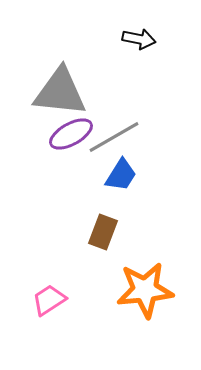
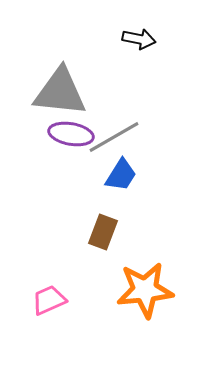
purple ellipse: rotated 39 degrees clockwise
pink trapezoid: rotated 9 degrees clockwise
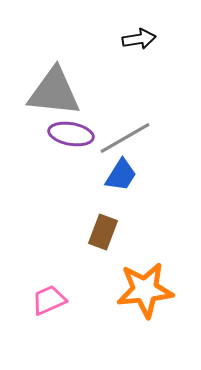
black arrow: rotated 20 degrees counterclockwise
gray triangle: moved 6 px left
gray line: moved 11 px right, 1 px down
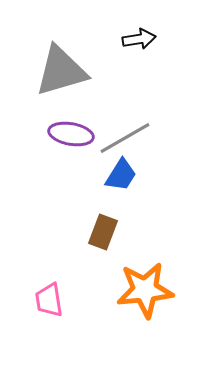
gray triangle: moved 7 px right, 21 px up; rotated 22 degrees counterclockwise
pink trapezoid: rotated 75 degrees counterclockwise
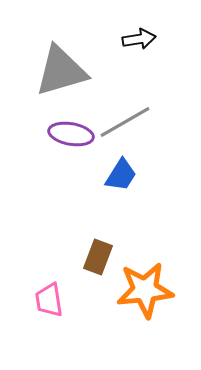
gray line: moved 16 px up
brown rectangle: moved 5 px left, 25 px down
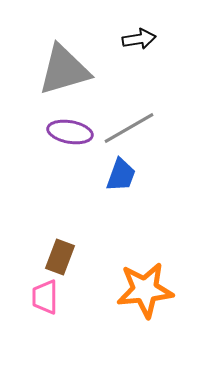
gray triangle: moved 3 px right, 1 px up
gray line: moved 4 px right, 6 px down
purple ellipse: moved 1 px left, 2 px up
blue trapezoid: rotated 12 degrees counterclockwise
brown rectangle: moved 38 px left
pink trapezoid: moved 4 px left, 3 px up; rotated 9 degrees clockwise
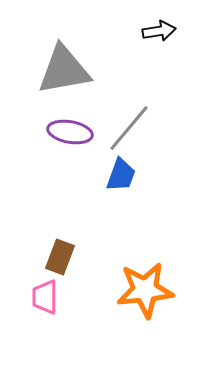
black arrow: moved 20 px right, 8 px up
gray triangle: rotated 6 degrees clockwise
gray line: rotated 20 degrees counterclockwise
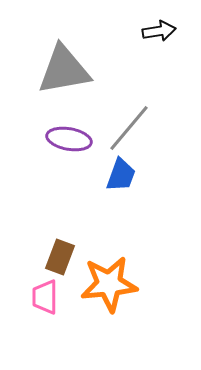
purple ellipse: moved 1 px left, 7 px down
orange star: moved 36 px left, 6 px up
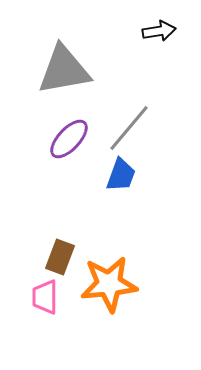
purple ellipse: rotated 57 degrees counterclockwise
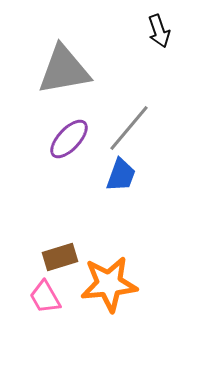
black arrow: rotated 80 degrees clockwise
brown rectangle: rotated 52 degrees clockwise
pink trapezoid: rotated 30 degrees counterclockwise
